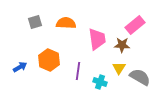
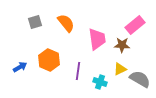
orange semicircle: rotated 48 degrees clockwise
yellow triangle: moved 1 px right, 1 px down; rotated 32 degrees clockwise
gray semicircle: moved 2 px down
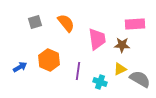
pink rectangle: moved 1 px up; rotated 36 degrees clockwise
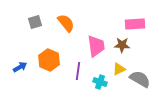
pink trapezoid: moved 1 px left, 7 px down
yellow triangle: moved 1 px left
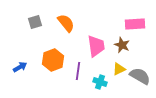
brown star: rotated 21 degrees clockwise
orange hexagon: moved 4 px right; rotated 15 degrees clockwise
gray semicircle: moved 3 px up
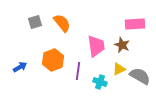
orange semicircle: moved 4 px left
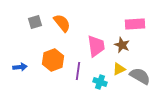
blue arrow: rotated 24 degrees clockwise
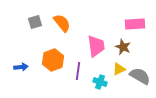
brown star: moved 1 px right, 2 px down
blue arrow: moved 1 px right
